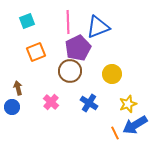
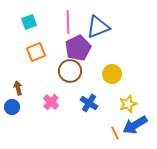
cyan square: moved 2 px right, 1 px down
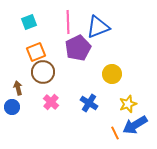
brown circle: moved 27 px left, 1 px down
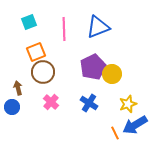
pink line: moved 4 px left, 7 px down
purple pentagon: moved 15 px right, 19 px down
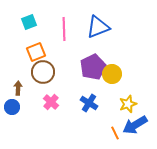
brown arrow: rotated 16 degrees clockwise
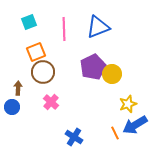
blue cross: moved 15 px left, 34 px down
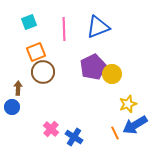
pink cross: moved 27 px down
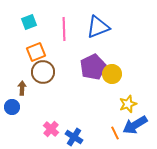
brown arrow: moved 4 px right
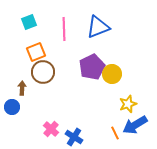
purple pentagon: moved 1 px left
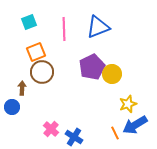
brown circle: moved 1 px left
